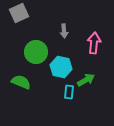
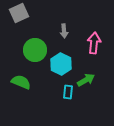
green circle: moved 1 px left, 2 px up
cyan hexagon: moved 3 px up; rotated 15 degrees clockwise
cyan rectangle: moved 1 px left
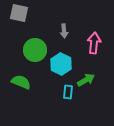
gray square: rotated 36 degrees clockwise
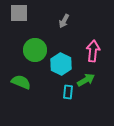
gray square: rotated 12 degrees counterclockwise
gray arrow: moved 10 px up; rotated 32 degrees clockwise
pink arrow: moved 1 px left, 8 px down
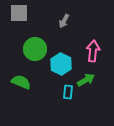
green circle: moved 1 px up
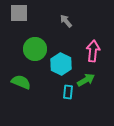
gray arrow: moved 2 px right; rotated 112 degrees clockwise
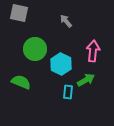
gray square: rotated 12 degrees clockwise
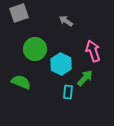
gray square: rotated 30 degrees counterclockwise
gray arrow: rotated 16 degrees counterclockwise
pink arrow: rotated 25 degrees counterclockwise
green arrow: moved 1 px left, 2 px up; rotated 18 degrees counterclockwise
